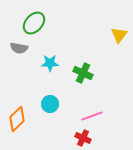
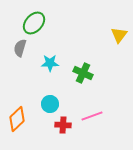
gray semicircle: moved 1 px right; rotated 96 degrees clockwise
red cross: moved 20 px left, 13 px up; rotated 21 degrees counterclockwise
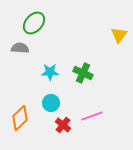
gray semicircle: rotated 78 degrees clockwise
cyan star: moved 9 px down
cyan circle: moved 1 px right, 1 px up
orange diamond: moved 3 px right, 1 px up
red cross: rotated 35 degrees clockwise
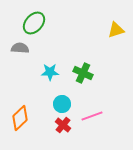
yellow triangle: moved 3 px left, 5 px up; rotated 36 degrees clockwise
cyan circle: moved 11 px right, 1 px down
